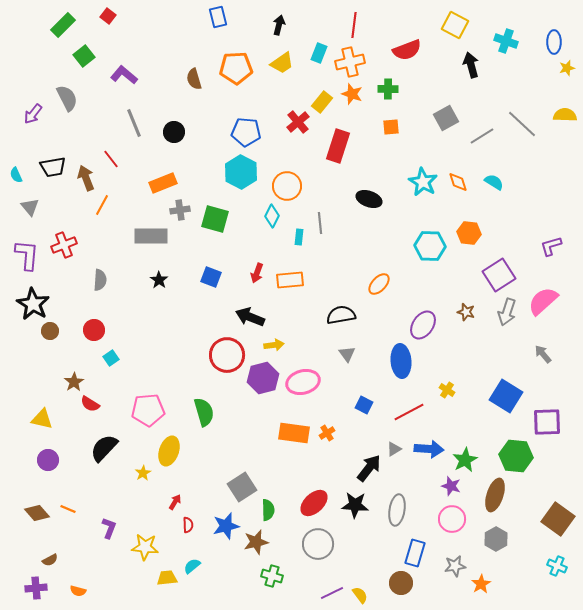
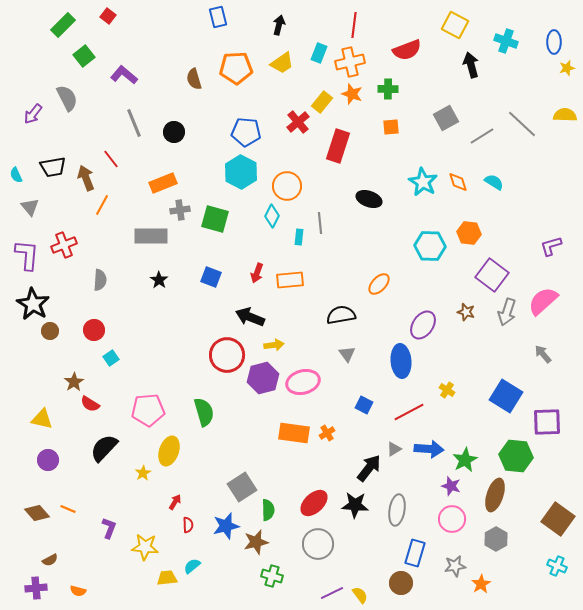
purple square at (499, 275): moved 7 px left; rotated 20 degrees counterclockwise
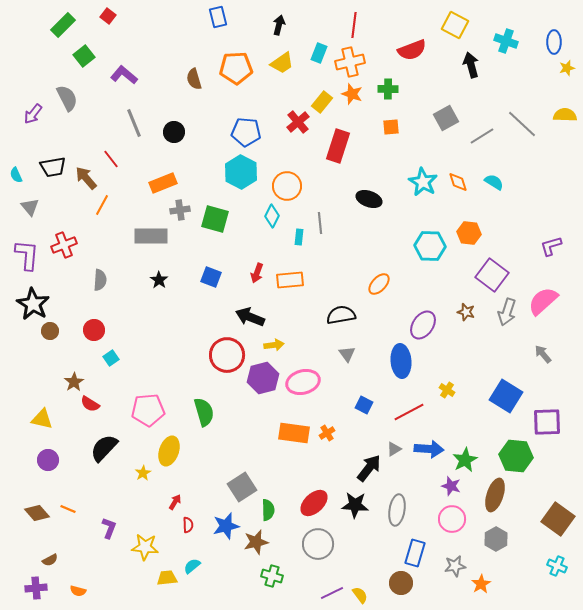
red semicircle at (407, 50): moved 5 px right
brown arrow at (86, 178): rotated 20 degrees counterclockwise
